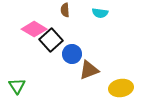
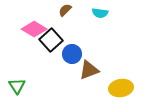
brown semicircle: rotated 48 degrees clockwise
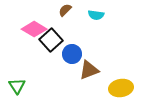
cyan semicircle: moved 4 px left, 2 px down
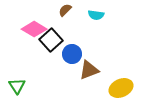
yellow ellipse: rotated 15 degrees counterclockwise
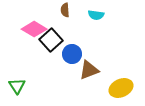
brown semicircle: rotated 48 degrees counterclockwise
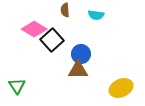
black square: moved 1 px right
blue circle: moved 9 px right
brown triangle: moved 11 px left; rotated 20 degrees clockwise
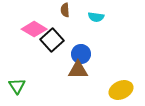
cyan semicircle: moved 2 px down
yellow ellipse: moved 2 px down
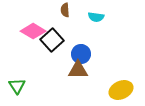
pink diamond: moved 1 px left, 2 px down
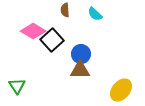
cyan semicircle: moved 1 px left, 3 px up; rotated 35 degrees clockwise
brown triangle: moved 2 px right
yellow ellipse: rotated 25 degrees counterclockwise
